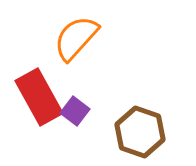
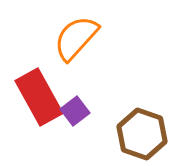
purple square: rotated 16 degrees clockwise
brown hexagon: moved 2 px right, 2 px down
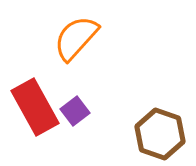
red rectangle: moved 4 px left, 10 px down
brown hexagon: moved 18 px right
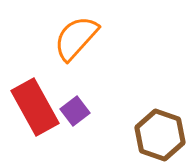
brown hexagon: moved 1 px down
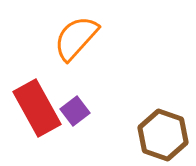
red rectangle: moved 2 px right, 1 px down
brown hexagon: moved 3 px right
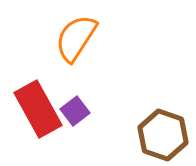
orange semicircle: rotated 9 degrees counterclockwise
red rectangle: moved 1 px right, 1 px down
